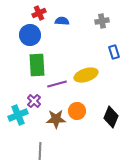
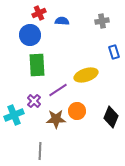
purple line: moved 1 px right, 6 px down; rotated 18 degrees counterclockwise
cyan cross: moved 4 px left
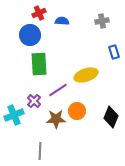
green rectangle: moved 2 px right, 1 px up
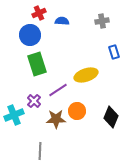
green rectangle: moved 2 px left; rotated 15 degrees counterclockwise
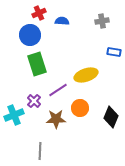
blue rectangle: rotated 64 degrees counterclockwise
orange circle: moved 3 px right, 3 px up
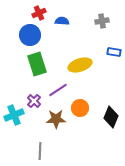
yellow ellipse: moved 6 px left, 10 px up
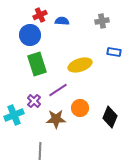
red cross: moved 1 px right, 2 px down
black diamond: moved 1 px left
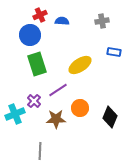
yellow ellipse: rotated 15 degrees counterclockwise
cyan cross: moved 1 px right, 1 px up
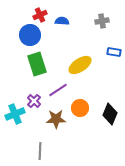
black diamond: moved 3 px up
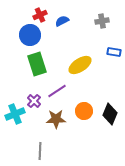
blue semicircle: rotated 32 degrees counterclockwise
purple line: moved 1 px left, 1 px down
orange circle: moved 4 px right, 3 px down
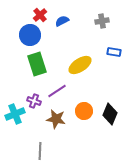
red cross: rotated 16 degrees counterclockwise
purple cross: rotated 24 degrees counterclockwise
brown star: rotated 12 degrees clockwise
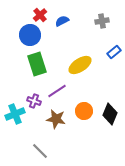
blue rectangle: rotated 48 degrees counterclockwise
gray line: rotated 48 degrees counterclockwise
